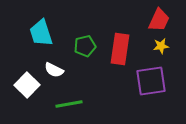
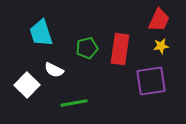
green pentagon: moved 2 px right, 2 px down
green line: moved 5 px right, 1 px up
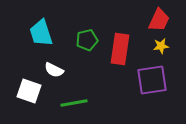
green pentagon: moved 8 px up
purple square: moved 1 px right, 1 px up
white square: moved 2 px right, 6 px down; rotated 25 degrees counterclockwise
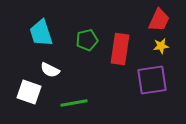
white semicircle: moved 4 px left
white square: moved 1 px down
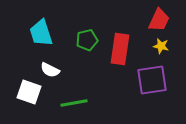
yellow star: rotated 21 degrees clockwise
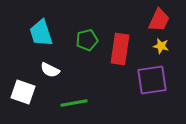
white square: moved 6 px left
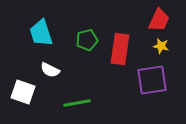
green line: moved 3 px right
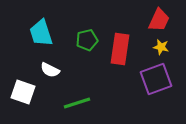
yellow star: moved 1 px down
purple square: moved 4 px right, 1 px up; rotated 12 degrees counterclockwise
green line: rotated 8 degrees counterclockwise
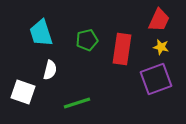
red rectangle: moved 2 px right
white semicircle: rotated 102 degrees counterclockwise
